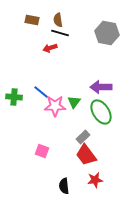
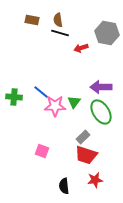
red arrow: moved 31 px right
red trapezoid: rotated 35 degrees counterclockwise
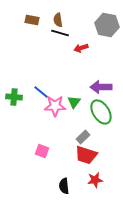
gray hexagon: moved 8 px up
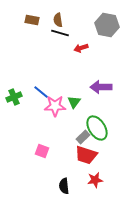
green cross: rotated 28 degrees counterclockwise
green ellipse: moved 4 px left, 16 px down
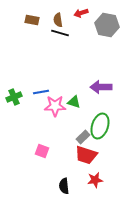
red arrow: moved 35 px up
blue line: rotated 49 degrees counterclockwise
green triangle: rotated 48 degrees counterclockwise
green ellipse: moved 3 px right, 2 px up; rotated 50 degrees clockwise
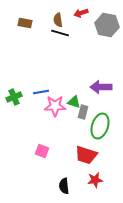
brown rectangle: moved 7 px left, 3 px down
gray rectangle: moved 25 px up; rotated 32 degrees counterclockwise
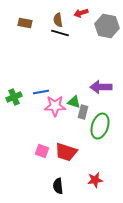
gray hexagon: moved 1 px down
red trapezoid: moved 20 px left, 3 px up
black semicircle: moved 6 px left
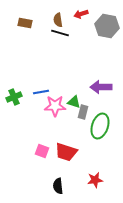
red arrow: moved 1 px down
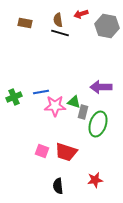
green ellipse: moved 2 px left, 2 px up
